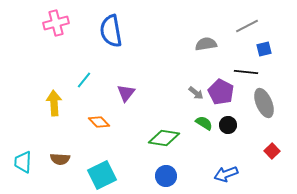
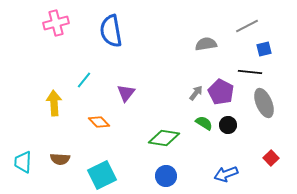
black line: moved 4 px right
gray arrow: rotated 91 degrees counterclockwise
red square: moved 1 px left, 7 px down
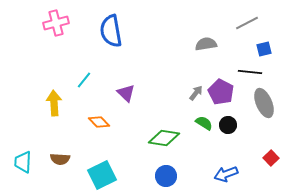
gray line: moved 3 px up
purple triangle: rotated 24 degrees counterclockwise
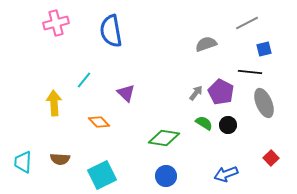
gray semicircle: rotated 10 degrees counterclockwise
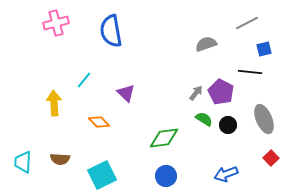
gray ellipse: moved 16 px down
green semicircle: moved 4 px up
green diamond: rotated 16 degrees counterclockwise
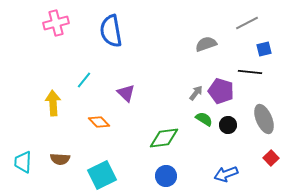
purple pentagon: moved 1 px up; rotated 10 degrees counterclockwise
yellow arrow: moved 1 px left
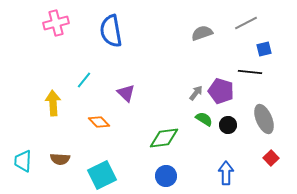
gray line: moved 1 px left
gray semicircle: moved 4 px left, 11 px up
cyan trapezoid: moved 1 px up
blue arrow: moved 1 px up; rotated 110 degrees clockwise
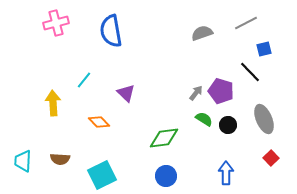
black line: rotated 40 degrees clockwise
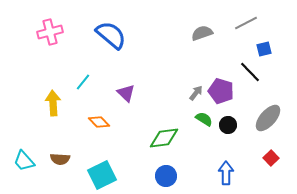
pink cross: moved 6 px left, 9 px down
blue semicircle: moved 4 px down; rotated 140 degrees clockwise
cyan line: moved 1 px left, 2 px down
gray ellipse: moved 4 px right, 1 px up; rotated 64 degrees clockwise
cyan trapezoid: moved 1 px right; rotated 45 degrees counterclockwise
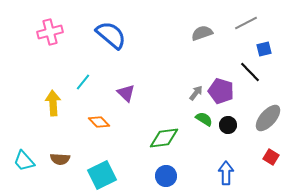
red square: moved 1 px up; rotated 14 degrees counterclockwise
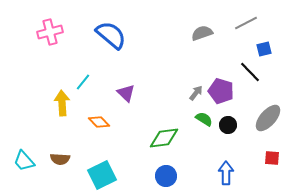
yellow arrow: moved 9 px right
red square: moved 1 px right, 1 px down; rotated 28 degrees counterclockwise
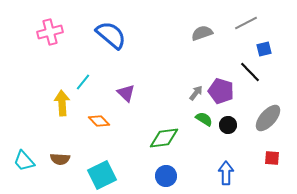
orange diamond: moved 1 px up
